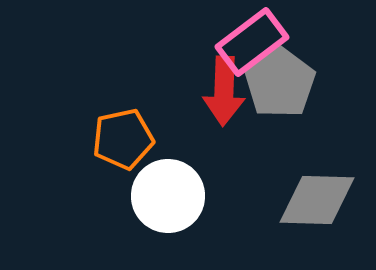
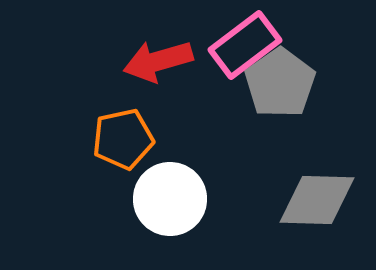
pink rectangle: moved 7 px left, 3 px down
red arrow: moved 66 px left, 30 px up; rotated 72 degrees clockwise
white circle: moved 2 px right, 3 px down
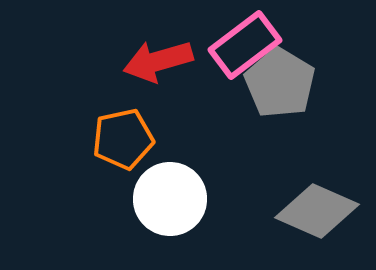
gray pentagon: rotated 6 degrees counterclockwise
gray diamond: moved 11 px down; rotated 22 degrees clockwise
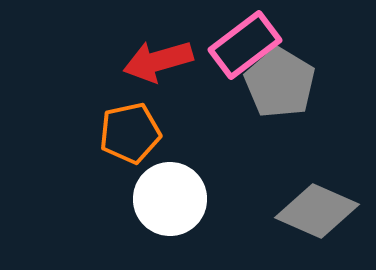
orange pentagon: moved 7 px right, 6 px up
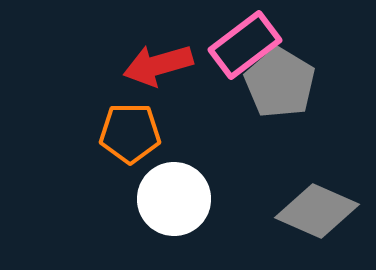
red arrow: moved 4 px down
orange pentagon: rotated 12 degrees clockwise
white circle: moved 4 px right
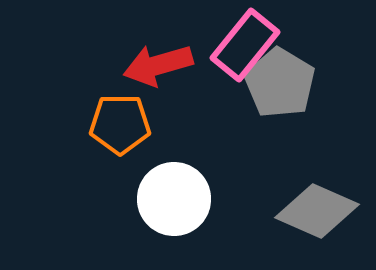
pink rectangle: rotated 14 degrees counterclockwise
orange pentagon: moved 10 px left, 9 px up
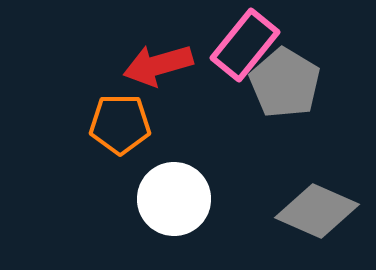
gray pentagon: moved 5 px right
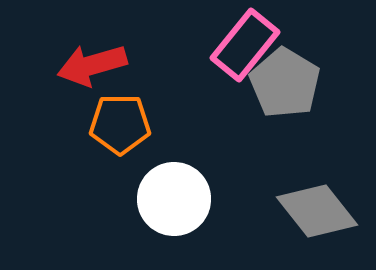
red arrow: moved 66 px left
gray diamond: rotated 28 degrees clockwise
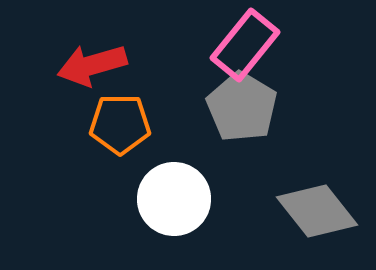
gray pentagon: moved 43 px left, 24 px down
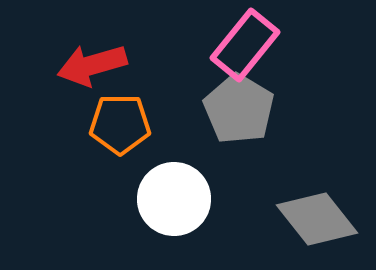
gray pentagon: moved 3 px left, 2 px down
gray diamond: moved 8 px down
